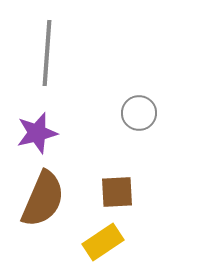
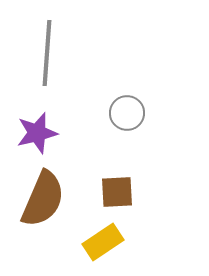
gray circle: moved 12 px left
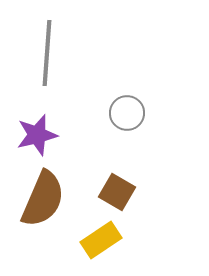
purple star: moved 2 px down
brown square: rotated 33 degrees clockwise
yellow rectangle: moved 2 px left, 2 px up
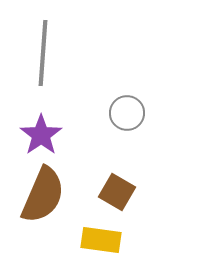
gray line: moved 4 px left
purple star: moved 4 px right; rotated 21 degrees counterclockwise
brown semicircle: moved 4 px up
yellow rectangle: rotated 42 degrees clockwise
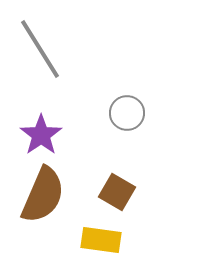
gray line: moved 3 px left, 4 px up; rotated 36 degrees counterclockwise
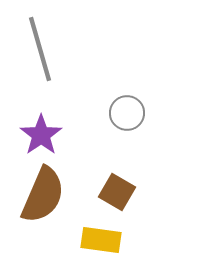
gray line: rotated 16 degrees clockwise
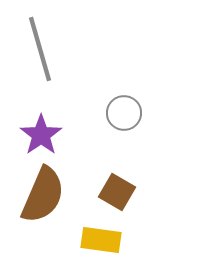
gray circle: moved 3 px left
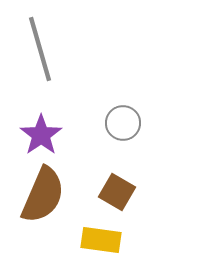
gray circle: moved 1 px left, 10 px down
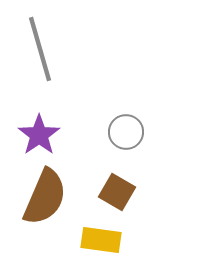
gray circle: moved 3 px right, 9 px down
purple star: moved 2 px left
brown semicircle: moved 2 px right, 2 px down
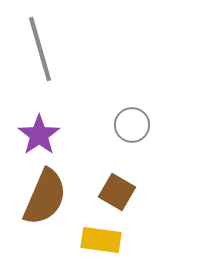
gray circle: moved 6 px right, 7 px up
